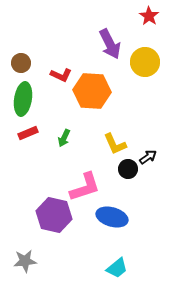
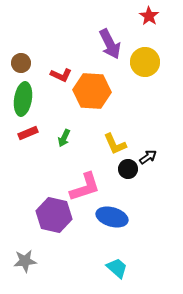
cyan trapezoid: rotated 100 degrees counterclockwise
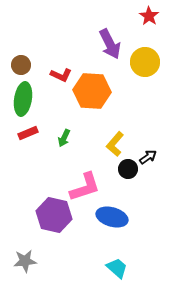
brown circle: moved 2 px down
yellow L-shape: rotated 65 degrees clockwise
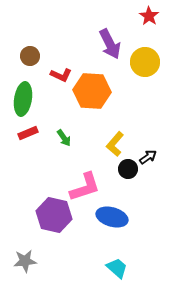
brown circle: moved 9 px right, 9 px up
green arrow: rotated 60 degrees counterclockwise
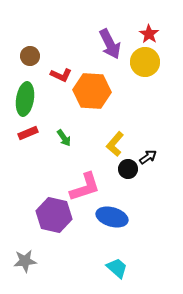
red star: moved 18 px down
green ellipse: moved 2 px right
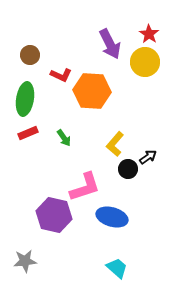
brown circle: moved 1 px up
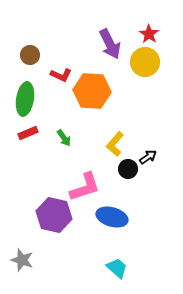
gray star: moved 3 px left, 1 px up; rotated 25 degrees clockwise
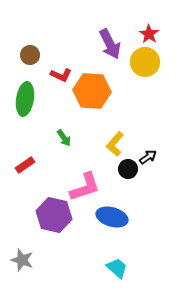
red rectangle: moved 3 px left, 32 px down; rotated 12 degrees counterclockwise
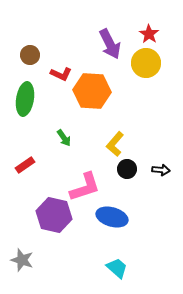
yellow circle: moved 1 px right, 1 px down
red L-shape: moved 1 px up
black arrow: moved 13 px right, 13 px down; rotated 42 degrees clockwise
black circle: moved 1 px left
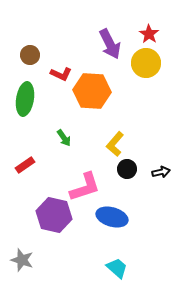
black arrow: moved 2 px down; rotated 18 degrees counterclockwise
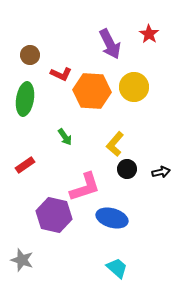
yellow circle: moved 12 px left, 24 px down
green arrow: moved 1 px right, 1 px up
blue ellipse: moved 1 px down
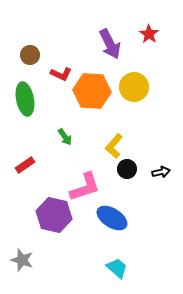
green ellipse: rotated 20 degrees counterclockwise
yellow L-shape: moved 1 px left, 2 px down
blue ellipse: rotated 16 degrees clockwise
